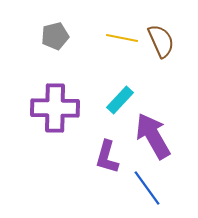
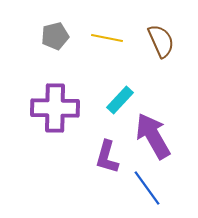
yellow line: moved 15 px left
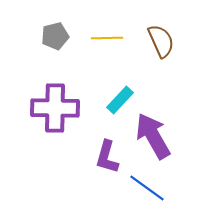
yellow line: rotated 12 degrees counterclockwise
blue line: rotated 18 degrees counterclockwise
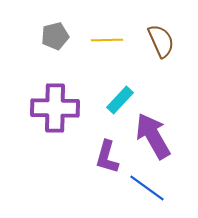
yellow line: moved 2 px down
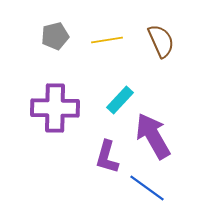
yellow line: rotated 8 degrees counterclockwise
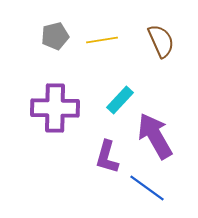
yellow line: moved 5 px left
purple arrow: moved 2 px right
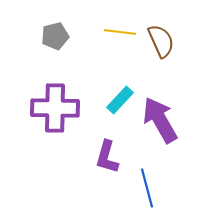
yellow line: moved 18 px right, 8 px up; rotated 16 degrees clockwise
purple arrow: moved 5 px right, 16 px up
blue line: rotated 39 degrees clockwise
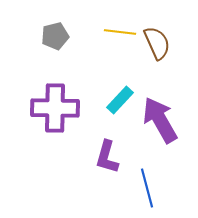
brown semicircle: moved 4 px left, 2 px down
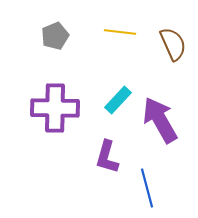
gray pentagon: rotated 8 degrees counterclockwise
brown semicircle: moved 16 px right, 1 px down
cyan rectangle: moved 2 px left
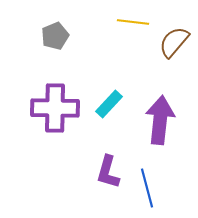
yellow line: moved 13 px right, 10 px up
brown semicircle: moved 1 px right, 2 px up; rotated 116 degrees counterclockwise
cyan rectangle: moved 9 px left, 4 px down
purple arrow: rotated 36 degrees clockwise
purple L-shape: moved 1 px right, 15 px down
